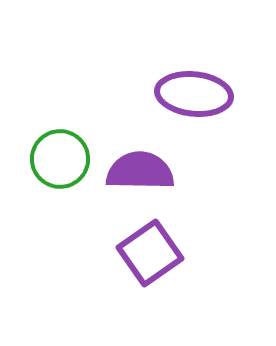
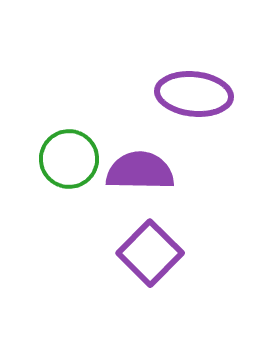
green circle: moved 9 px right
purple square: rotated 10 degrees counterclockwise
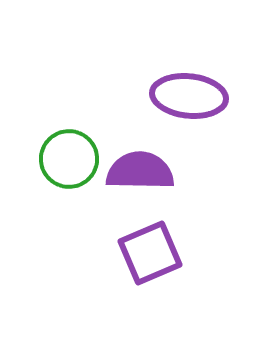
purple ellipse: moved 5 px left, 2 px down
purple square: rotated 22 degrees clockwise
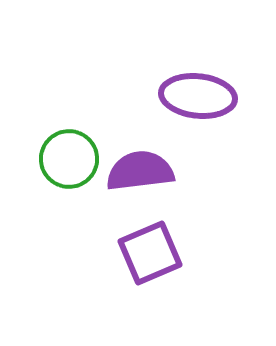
purple ellipse: moved 9 px right
purple semicircle: rotated 8 degrees counterclockwise
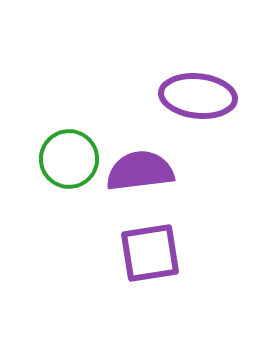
purple square: rotated 14 degrees clockwise
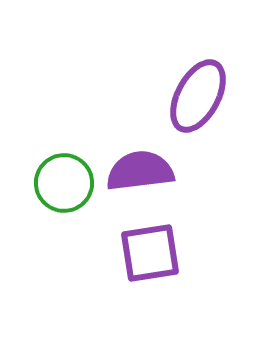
purple ellipse: rotated 68 degrees counterclockwise
green circle: moved 5 px left, 24 px down
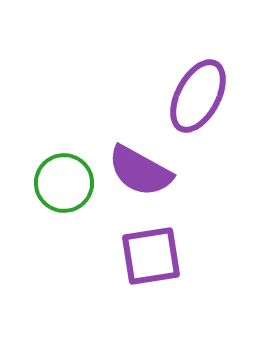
purple semicircle: rotated 144 degrees counterclockwise
purple square: moved 1 px right, 3 px down
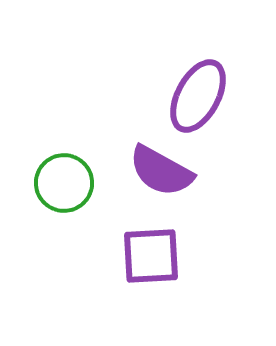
purple semicircle: moved 21 px right
purple square: rotated 6 degrees clockwise
